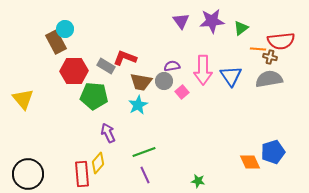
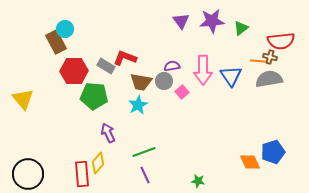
orange line: moved 12 px down
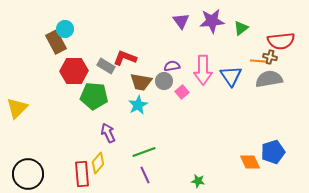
yellow triangle: moved 6 px left, 9 px down; rotated 25 degrees clockwise
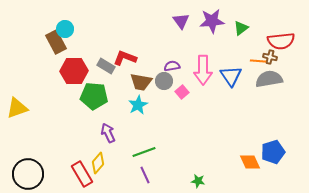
yellow triangle: rotated 25 degrees clockwise
red rectangle: rotated 25 degrees counterclockwise
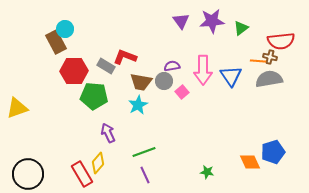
red L-shape: moved 1 px up
green star: moved 9 px right, 9 px up
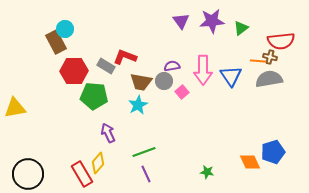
yellow triangle: moved 2 px left; rotated 10 degrees clockwise
purple line: moved 1 px right, 1 px up
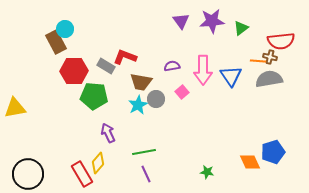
gray circle: moved 8 px left, 18 px down
green line: rotated 10 degrees clockwise
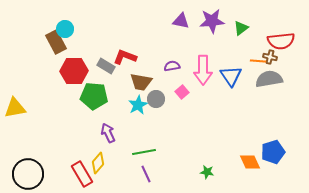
purple triangle: rotated 42 degrees counterclockwise
